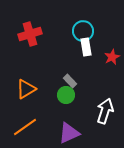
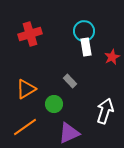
cyan circle: moved 1 px right
green circle: moved 12 px left, 9 px down
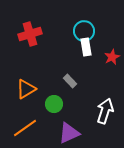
orange line: moved 1 px down
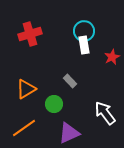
white rectangle: moved 2 px left, 2 px up
white arrow: moved 2 px down; rotated 55 degrees counterclockwise
orange line: moved 1 px left
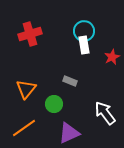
gray rectangle: rotated 24 degrees counterclockwise
orange triangle: rotated 20 degrees counterclockwise
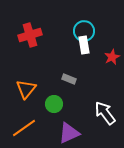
red cross: moved 1 px down
gray rectangle: moved 1 px left, 2 px up
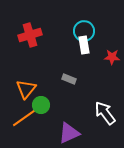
red star: rotated 28 degrees clockwise
green circle: moved 13 px left, 1 px down
orange line: moved 10 px up
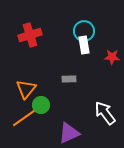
gray rectangle: rotated 24 degrees counterclockwise
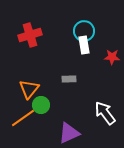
orange triangle: moved 3 px right
orange line: moved 1 px left
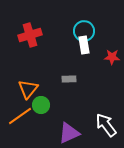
orange triangle: moved 1 px left
white arrow: moved 1 px right, 12 px down
orange line: moved 3 px left, 2 px up
